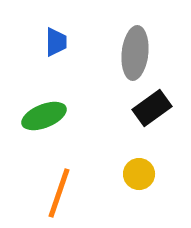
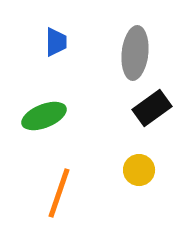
yellow circle: moved 4 px up
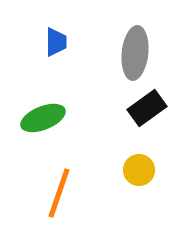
black rectangle: moved 5 px left
green ellipse: moved 1 px left, 2 px down
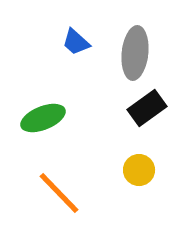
blue trapezoid: moved 20 px right; rotated 132 degrees clockwise
orange line: rotated 63 degrees counterclockwise
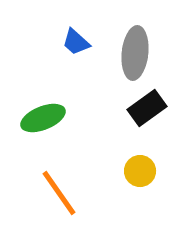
yellow circle: moved 1 px right, 1 px down
orange line: rotated 9 degrees clockwise
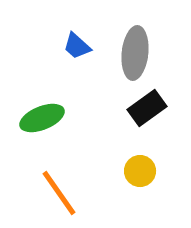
blue trapezoid: moved 1 px right, 4 px down
green ellipse: moved 1 px left
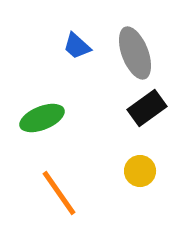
gray ellipse: rotated 27 degrees counterclockwise
